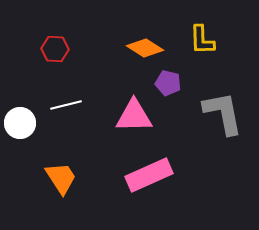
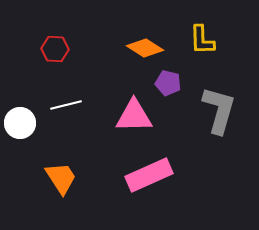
gray L-shape: moved 4 px left, 3 px up; rotated 27 degrees clockwise
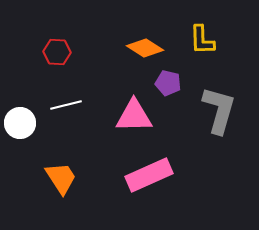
red hexagon: moved 2 px right, 3 px down
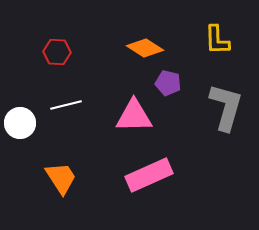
yellow L-shape: moved 15 px right
gray L-shape: moved 7 px right, 3 px up
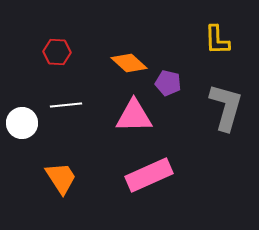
orange diamond: moved 16 px left, 15 px down; rotated 9 degrees clockwise
white line: rotated 8 degrees clockwise
white circle: moved 2 px right
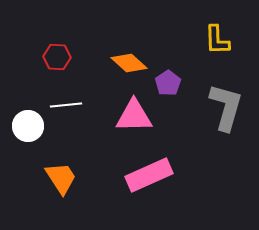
red hexagon: moved 5 px down
purple pentagon: rotated 25 degrees clockwise
white circle: moved 6 px right, 3 px down
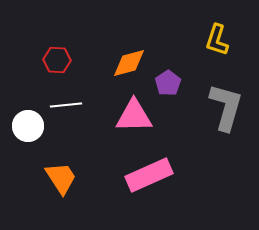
yellow L-shape: rotated 20 degrees clockwise
red hexagon: moved 3 px down
orange diamond: rotated 57 degrees counterclockwise
